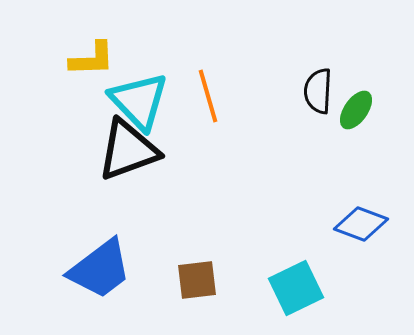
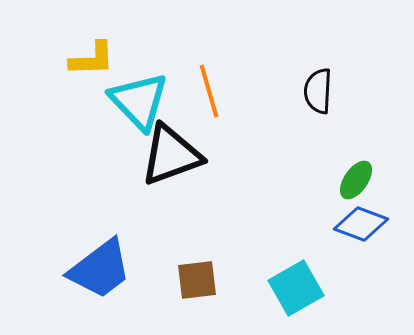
orange line: moved 1 px right, 5 px up
green ellipse: moved 70 px down
black triangle: moved 43 px right, 5 px down
cyan square: rotated 4 degrees counterclockwise
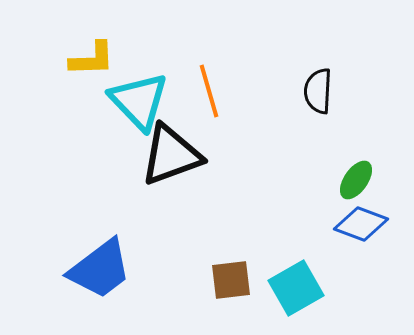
brown square: moved 34 px right
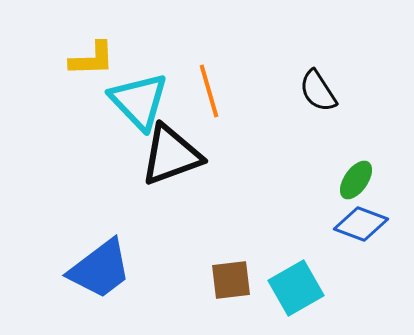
black semicircle: rotated 36 degrees counterclockwise
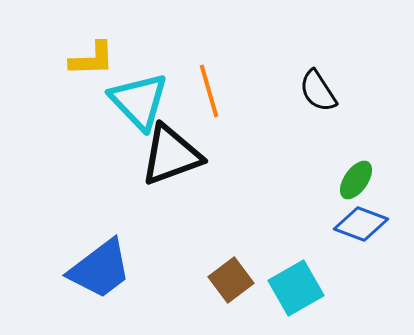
brown square: rotated 30 degrees counterclockwise
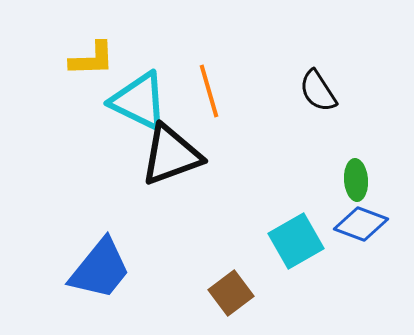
cyan triangle: rotated 20 degrees counterclockwise
green ellipse: rotated 39 degrees counterclockwise
blue trapezoid: rotated 14 degrees counterclockwise
brown square: moved 13 px down
cyan square: moved 47 px up
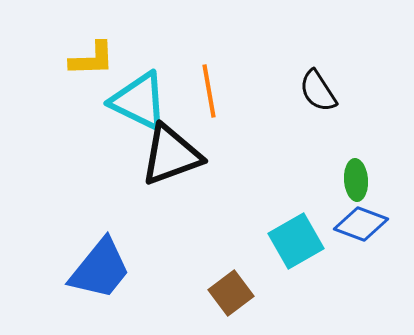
orange line: rotated 6 degrees clockwise
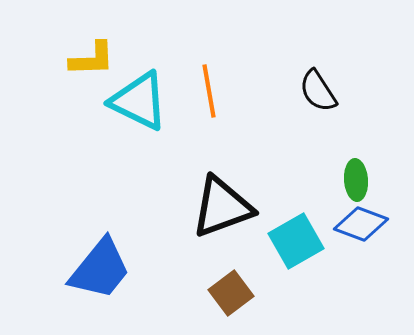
black triangle: moved 51 px right, 52 px down
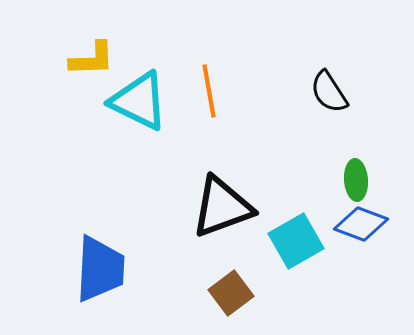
black semicircle: moved 11 px right, 1 px down
blue trapezoid: rotated 36 degrees counterclockwise
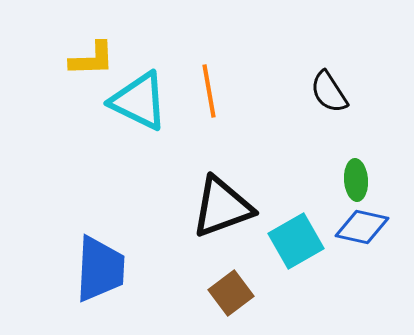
blue diamond: moved 1 px right, 3 px down; rotated 8 degrees counterclockwise
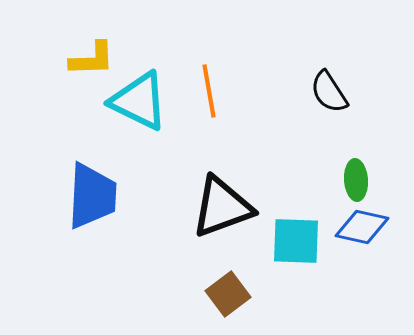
cyan square: rotated 32 degrees clockwise
blue trapezoid: moved 8 px left, 73 px up
brown square: moved 3 px left, 1 px down
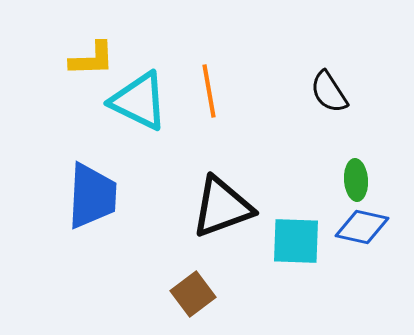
brown square: moved 35 px left
